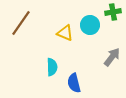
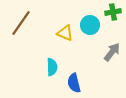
gray arrow: moved 5 px up
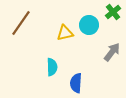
green cross: rotated 28 degrees counterclockwise
cyan circle: moved 1 px left
yellow triangle: rotated 36 degrees counterclockwise
blue semicircle: moved 2 px right; rotated 18 degrees clockwise
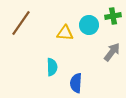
green cross: moved 4 px down; rotated 28 degrees clockwise
yellow triangle: rotated 18 degrees clockwise
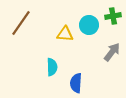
yellow triangle: moved 1 px down
